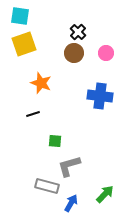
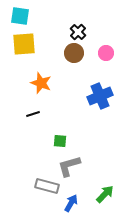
yellow square: rotated 15 degrees clockwise
blue cross: rotated 30 degrees counterclockwise
green square: moved 5 px right
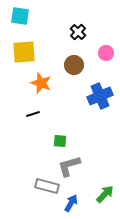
yellow square: moved 8 px down
brown circle: moved 12 px down
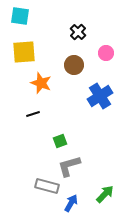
blue cross: rotated 10 degrees counterclockwise
green square: rotated 24 degrees counterclockwise
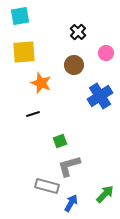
cyan square: rotated 18 degrees counterclockwise
